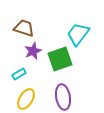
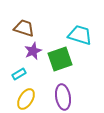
cyan trapezoid: moved 2 px right, 1 px down; rotated 70 degrees clockwise
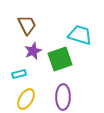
brown trapezoid: moved 3 px right, 3 px up; rotated 45 degrees clockwise
cyan rectangle: rotated 16 degrees clockwise
purple ellipse: rotated 10 degrees clockwise
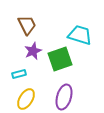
purple ellipse: moved 1 px right; rotated 15 degrees clockwise
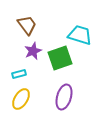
brown trapezoid: rotated 10 degrees counterclockwise
green square: moved 1 px up
yellow ellipse: moved 5 px left
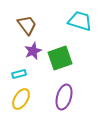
cyan trapezoid: moved 14 px up
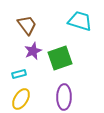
purple ellipse: rotated 15 degrees counterclockwise
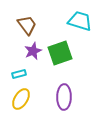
green square: moved 5 px up
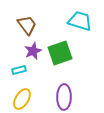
cyan rectangle: moved 4 px up
yellow ellipse: moved 1 px right
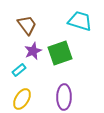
cyan rectangle: rotated 24 degrees counterclockwise
